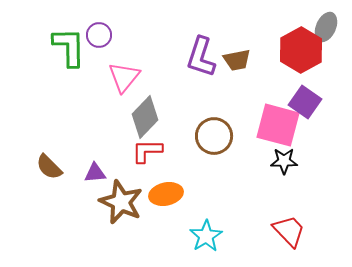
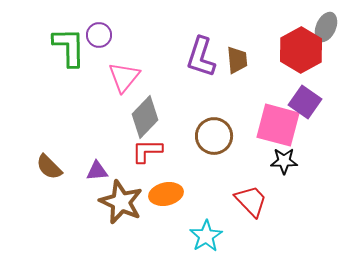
brown trapezoid: rotated 84 degrees counterclockwise
purple triangle: moved 2 px right, 2 px up
red trapezoid: moved 38 px left, 30 px up
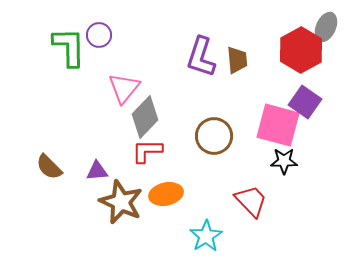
pink triangle: moved 11 px down
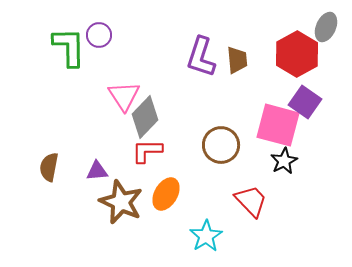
red hexagon: moved 4 px left, 4 px down
pink triangle: moved 8 px down; rotated 12 degrees counterclockwise
brown circle: moved 7 px right, 9 px down
black star: rotated 28 degrees counterclockwise
brown semicircle: rotated 56 degrees clockwise
orange ellipse: rotated 48 degrees counterclockwise
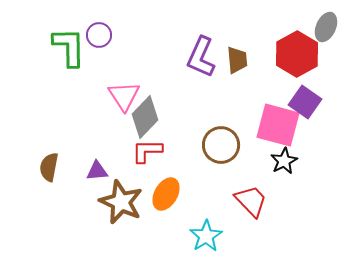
purple L-shape: rotated 6 degrees clockwise
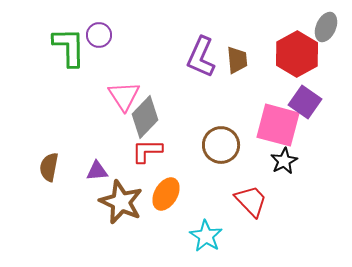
cyan star: rotated 8 degrees counterclockwise
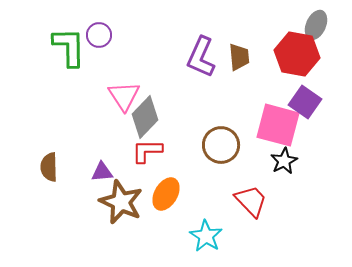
gray ellipse: moved 10 px left, 2 px up
red hexagon: rotated 21 degrees counterclockwise
brown trapezoid: moved 2 px right, 3 px up
brown semicircle: rotated 12 degrees counterclockwise
purple triangle: moved 5 px right, 1 px down
